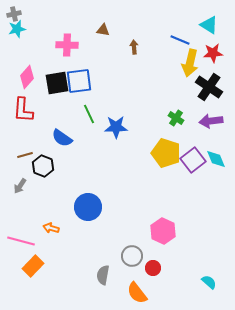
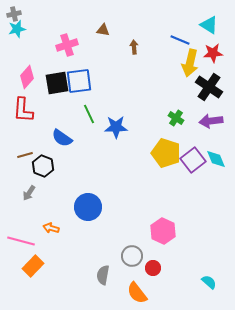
pink cross: rotated 20 degrees counterclockwise
gray arrow: moved 9 px right, 7 px down
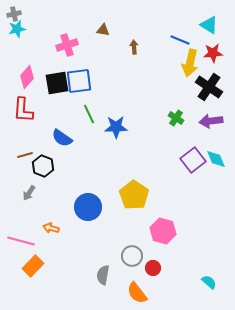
yellow pentagon: moved 32 px left, 42 px down; rotated 16 degrees clockwise
pink hexagon: rotated 10 degrees counterclockwise
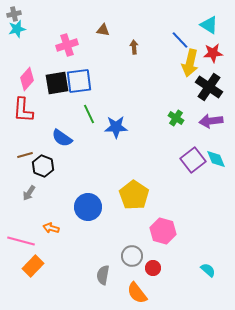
blue line: rotated 24 degrees clockwise
pink diamond: moved 2 px down
cyan semicircle: moved 1 px left, 12 px up
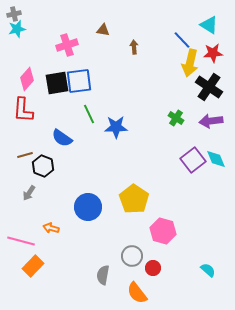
blue line: moved 2 px right
yellow pentagon: moved 4 px down
